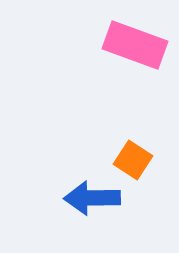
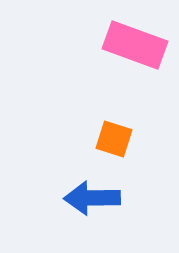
orange square: moved 19 px left, 21 px up; rotated 15 degrees counterclockwise
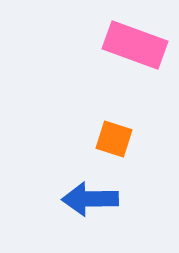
blue arrow: moved 2 px left, 1 px down
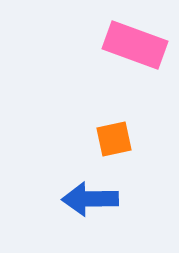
orange square: rotated 30 degrees counterclockwise
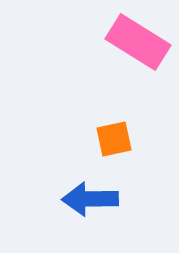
pink rectangle: moved 3 px right, 3 px up; rotated 12 degrees clockwise
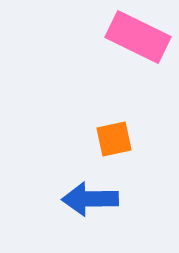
pink rectangle: moved 5 px up; rotated 6 degrees counterclockwise
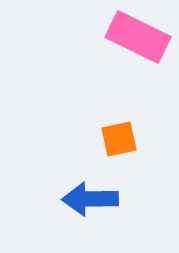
orange square: moved 5 px right
